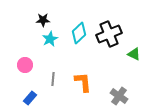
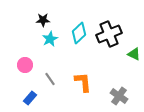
gray line: moved 3 px left; rotated 40 degrees counterclockwise
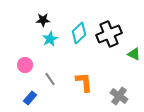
orange L-shape: moved 1 px right
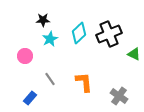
pink circle: moved 9 px up
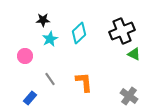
black cross: moved 13 px right, 3 px up
gray cross: moved 10 px right
